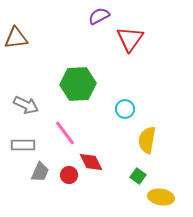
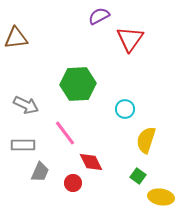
yellow semicircle: moved 1 px left; rotated 8 degrees clockwise
red circle: moved 4 px right, 8 px down
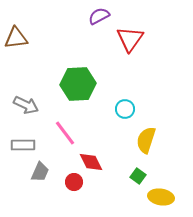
red circle: moved 1 px right, 1 px up
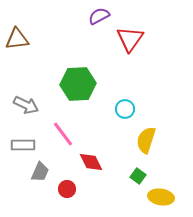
brown triangle: moved 1 px right, 1 px down
pink line: moved 2 px left, 1 px down
red circle: moved 7 px left, 7 px down
